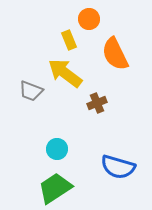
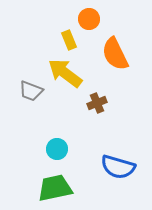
green trapezoid: rotated 21 degrees clockwise
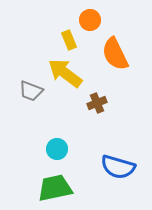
orange circle: moved 1 px right, 1 px down
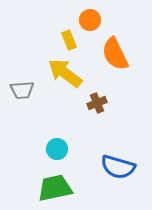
gray trapezoid: moved 9 px left, 1 px up; rotated 25 degrees counterclockwise
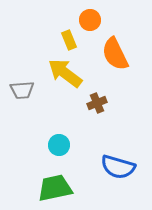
cyan circle: moved 2 px right, 4 px up
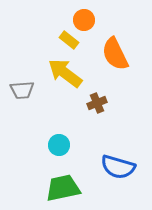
orange circle: moved 6 px left
yellow rectangle: rotated 30 degrees counterclockwise
green trapezoid: moved 8 px right
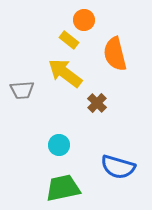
orange semicircle: rotated 12 degrees clockwise
brown cross: rotated 24 degrees counterclockwise
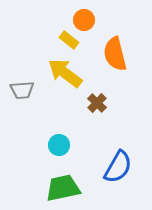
blue semicircle: rotated 76 degrees counterclockwise
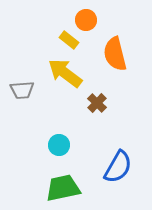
orange circle: moved 2 px right
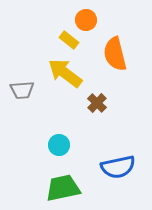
blue semicircle: rotated 48 degrees clockwise
